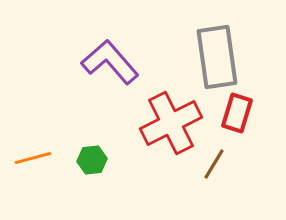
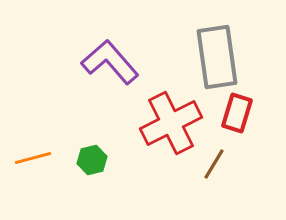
green hexagon: rotated 8 degrees counterclockwise
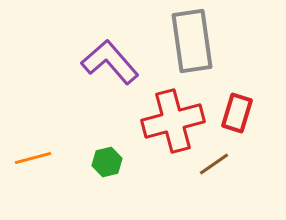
gray rectangle: moved 25 px left, 16 px up
red cross: moved 2 px right, 2 px up; rotated 12 degrees clockwise
green hexagon: moved 15 px right, 2 px down
brown line: rotated 24 degrees clockwise
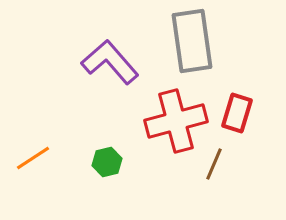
red cross: moved 3 px right
orange line: rotated 18 degrees counterclockwise
brown line: rotated 32 degrees counterclockwise
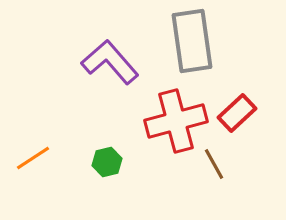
red rectangle: rotated 30 degrees clockwise
brown line: rotated 52 degrees counterclockwise
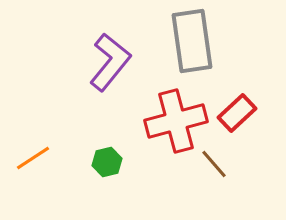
purple L-shape: rotated 80 degrees clockwise
brown line: rotated 12 degrees counterclockwise
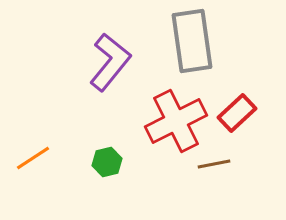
red cross: rotated 12 degrees counterclockwise
brown line: rotated 60 degrees counterclockwise
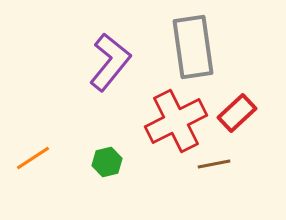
gray rectangle: moved 1 px right, 6 px down
